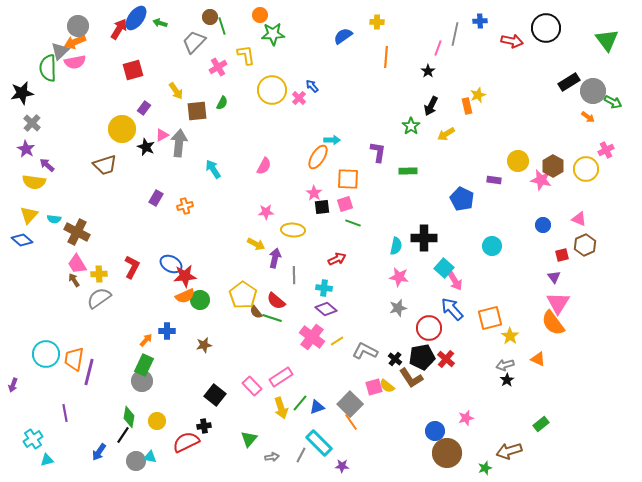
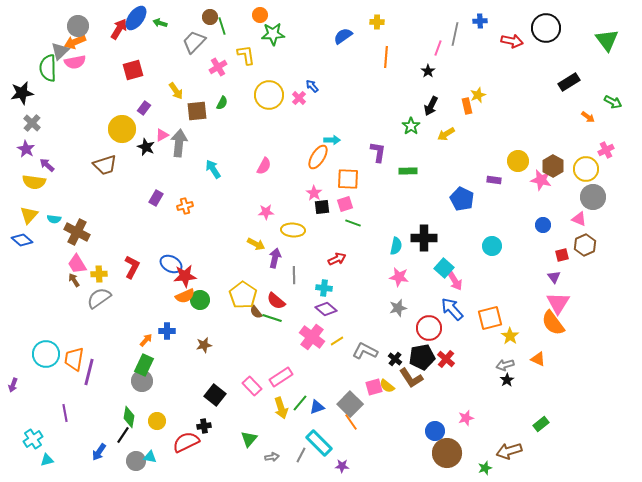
yellow circle at (272, 90): moved 3 px left, 5 px down
gray circle at (593, 91): moved 106 px down
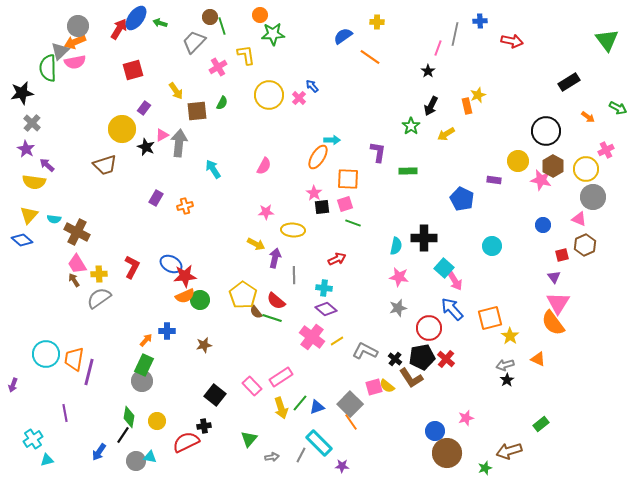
black circle at (546, 28): moved 103 px down
orange line at (386, 57): moved 16 px left; rotated 60 degrees counterclockwise
green arrow at (613, 102): moved 5 px right, 6 px down
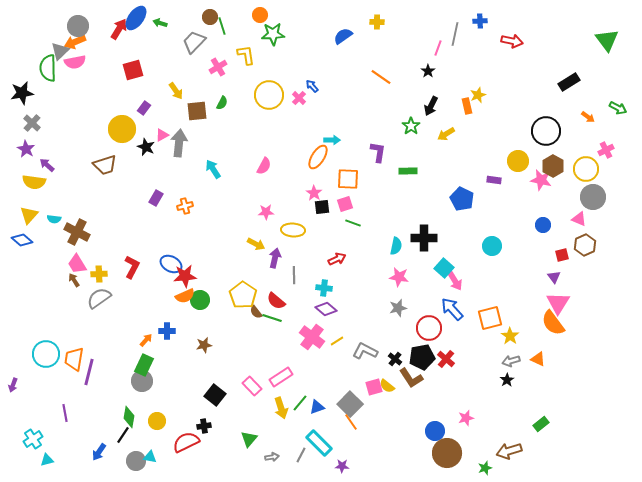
orange line at (370, 57): moved 11 px right, 20 px down
gray arrow at (505, 365): moved 6 px right, 4 px up
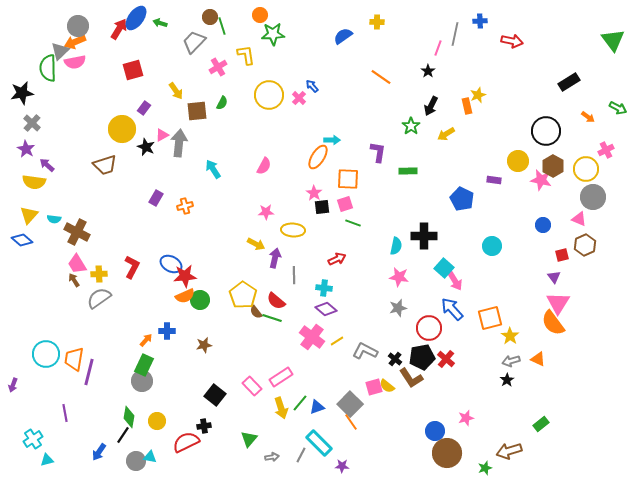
green triangle at (607, 40): moved 6 px right
black cross at (424, 238): moved 2 px up
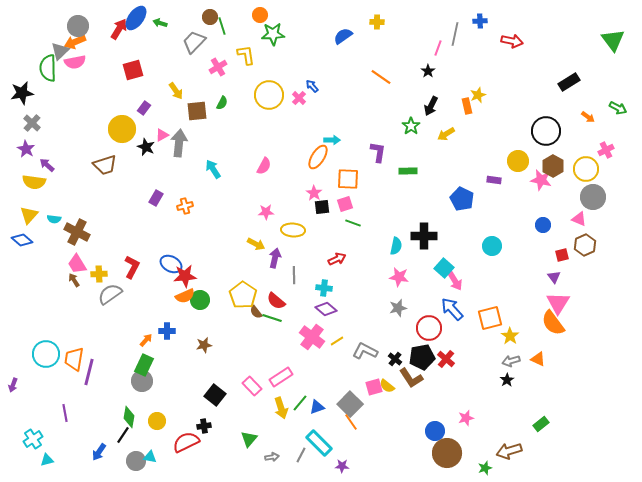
gray semicircle at (99, 298): moved 11 px right, 4 px up
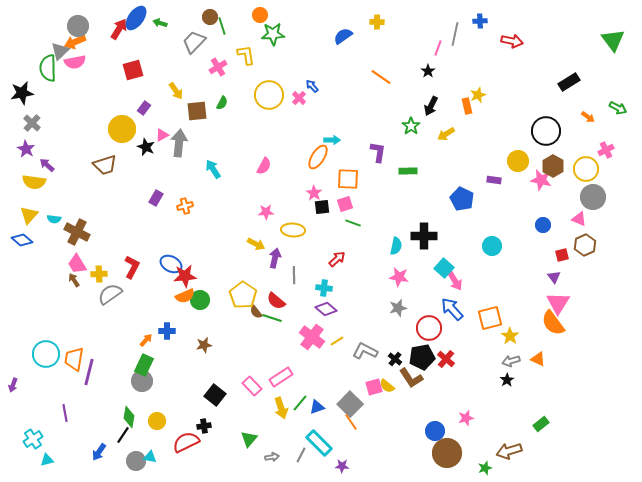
red arrow at (337, 259): rotated 18 degrees counterclockwise
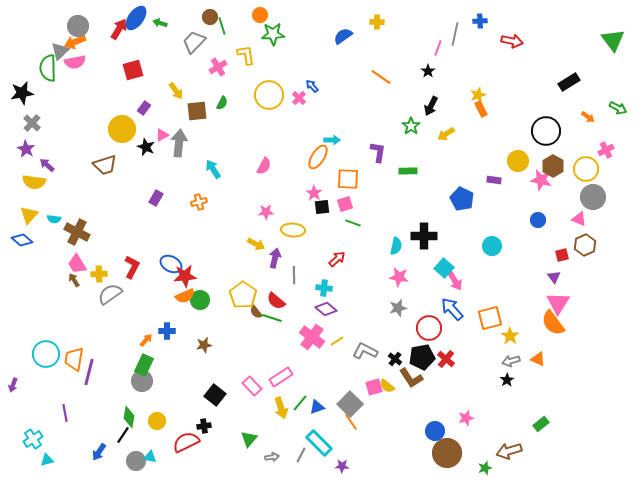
orange rectangle at (467, 106): moved 14 px right, 3 px down; rotated 14 degrees counterclockwise
orange cross at (185, 206): moved 14 px right, 4 px up
blue circle at (543, 225): moved 5 px left, 5 px up
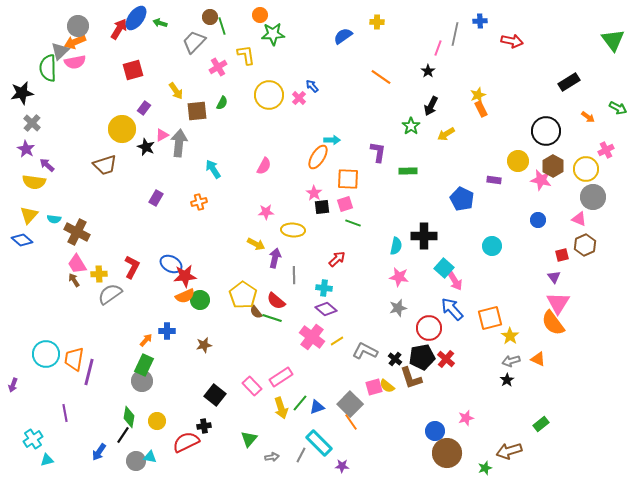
brown L-shape at (411, 378): rotated 15 degrees clockwise
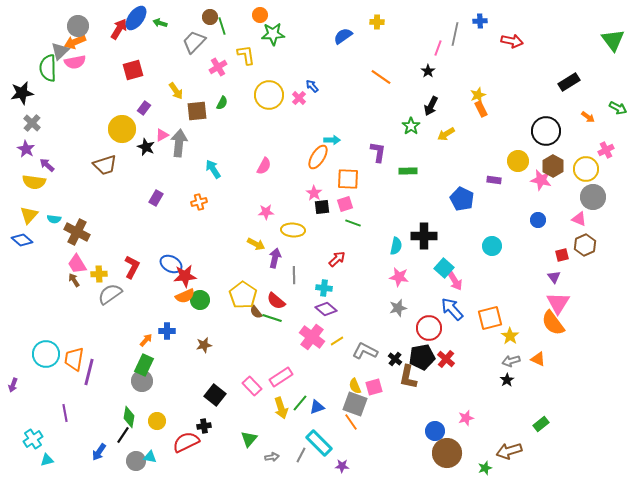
brown L-shape at (411, 378): moved 3 px left, 1 px up; rotated 30 degrees clockwise
yellow semicircle at (387, 386): moved 32 px left; rotated 28 degrees clockwise
gray square at (350, 404): moved 5 px right; rotated 25 degrees counterclockwise
